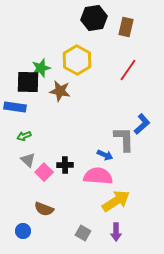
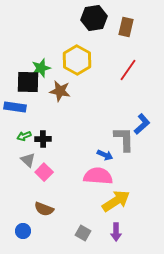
black cross: moved 22 px left, 26 px up
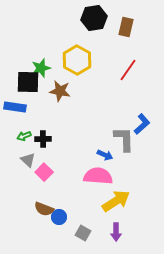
blue circle: moved 36 px right, 14 px up
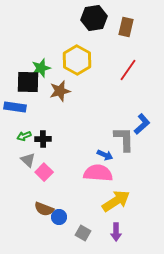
brown star: rotated 25 degrees counterclockwise
pink semicircle: moved 3 px up
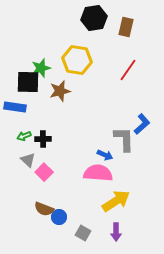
yellow hexagon: rotated 20 degrees counterclockwise
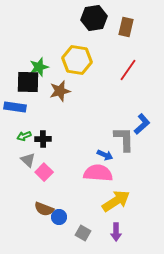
green star: moved 2 px left, 1 px up
